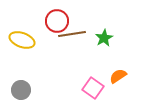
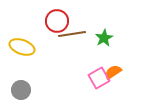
yellow ellipse: moved 7 px down
orange semicircle: moved 5 px left, 4 px up
pink square: moved 6 px right, 10 px up; rotated 25 degrees clockwise
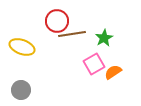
pink square: moved 5 px left, 14 px up
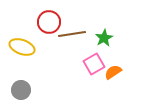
red circle: moved 8 px left, 1 px down
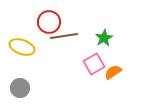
brown line: moved 8 px left, 2 px down
gray circle: moved 1 px left, 2 px up
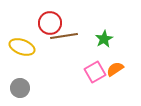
red circle: moved 1 px right, 1 px down
green star: moved 1 px down
pink square: moved 1 px right, 8 px down
orange semicircle: moved 2 px right, 3 px up
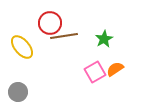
yellow ellipse: rotated 30 degrees clockwise
gray circle: moved 2 px left, 4 px down
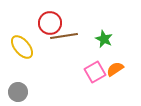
green star: rotated 18 degrees counterclockwise
